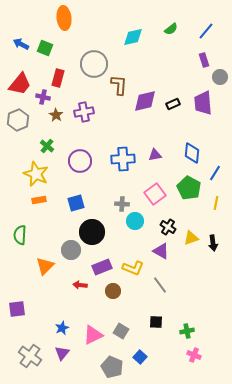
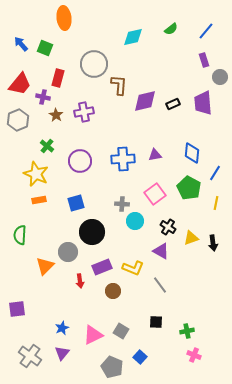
blue arrow at (21, 44): rotated 21 degrees clockwise
gray circle at (71, 250): moved 3 px left, 2 px down
red arrow at (80, 285): moved 4 px up; rotated 104 degrees counterclockwise
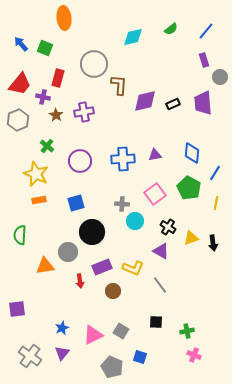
orange triangle at (45, 266): rotated 36 degrees clockwise
blue square at (140, 357): rotated 24 degrees counterclockwise
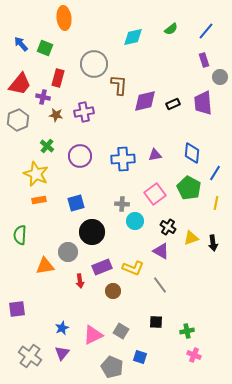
brown star at (56, 115): rotated 24 degrees counterclockwise
purple circle at (80, 161): moved 5 px up
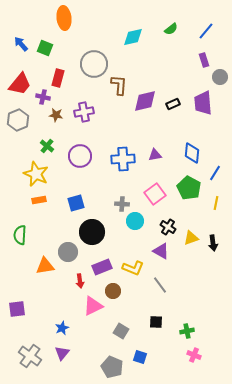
pink triangle at (93, 335): moved 29 px up
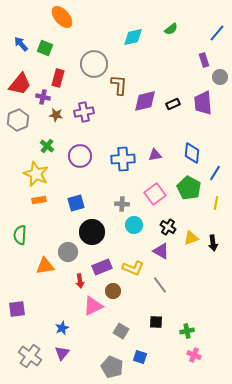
orange ellipse at (64, 18): moved 2 px left, 1 px up; rotated 35 degrees counterclockwise
blue line at (206, 31): moved 11 px right, 2 px down
cyan circle at (135, 221): moved 1 px left, 4 px down
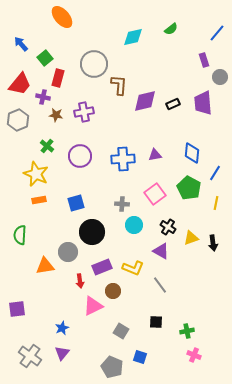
green square at (45, 48): moved 10 px down; rotated 28 degrees clockwise
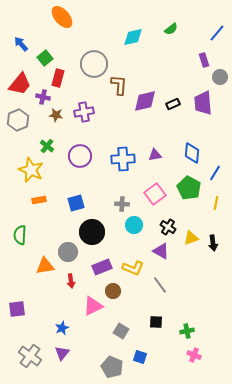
yellow star at (36, 174): moved 5 px left, 4 px up
red arrow at (80, 281): moved 9 px left
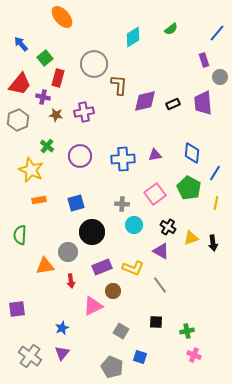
cyan diamond at (133, 37): rotated 20 degrees counterclockwise
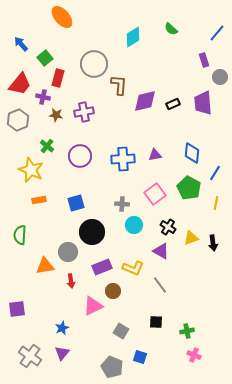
green semicircle at (171, 29): rotated 80 degrees clockwise
